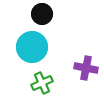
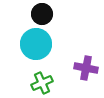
cyan circle: moved 4 px right, 3 px up
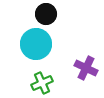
black circle: moved 4 px right
purple cross: rotated 15 degrees clockwise
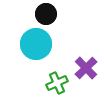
purple cross: rotated 20 degrees clockwise
green cross: moved 15 px right
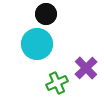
cyan circle: moved 1 px right
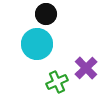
green cross: moved 1 px up
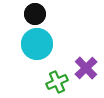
black circle: moved 11 px left
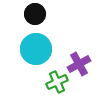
cyan circle: moved 1 px left, 5 px down
purple cross: moved 7 px left, 4 px up; rotated 15 degrees clockwise
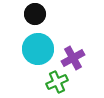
cyan circle: moved 2 px right
purple cross: moved 6 px left, 6 px up
